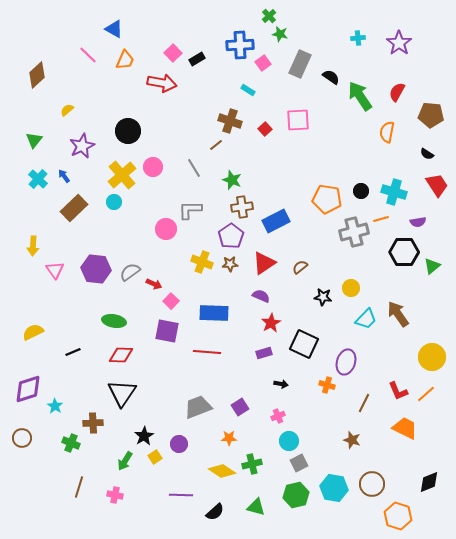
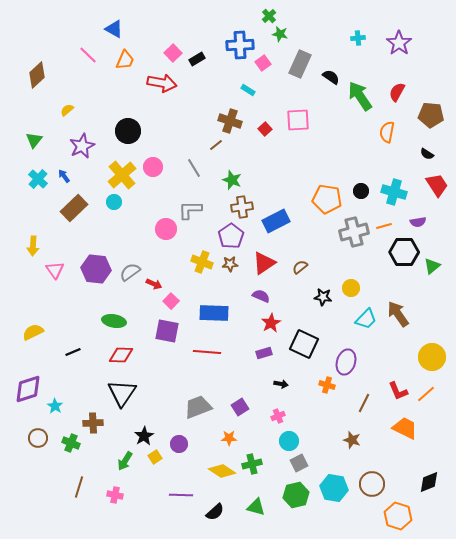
orange line at (381, 219): moved 3 px right, 7 px down
brown circle at (22, 438): moved 16 px right
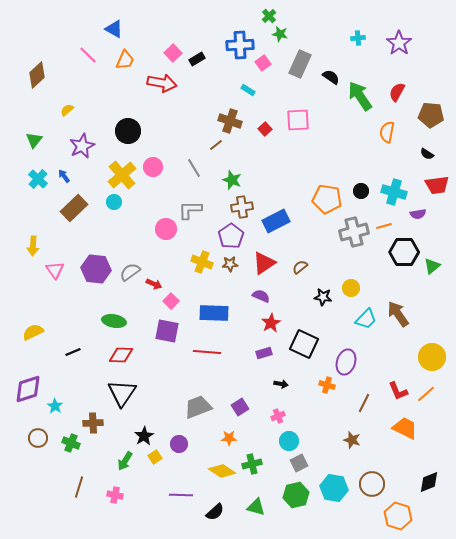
red trapezoid at (437, 185): rotated 115 degrees clockwise
purple semicircle at (418, 222): moved 8 px up
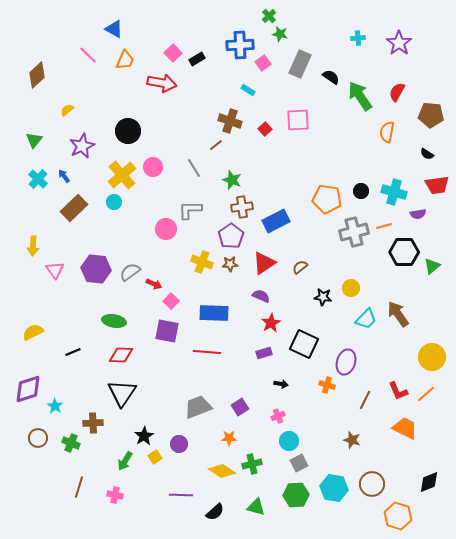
brown line at (364, 403): moved 1 px right, 3 px up
green hexagon at (296, 495): rotated 10 degrees clockwise
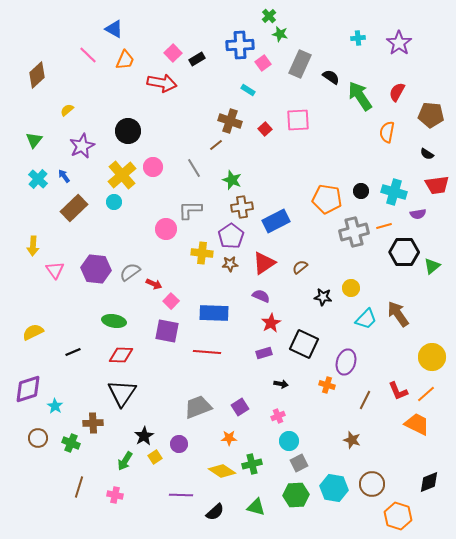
yellow cross at (202, 262): moved 9 px up; rotated 15 degrees counterclockwise
orange trapezoid at (405, 428): moved 12 px right, 4 px up
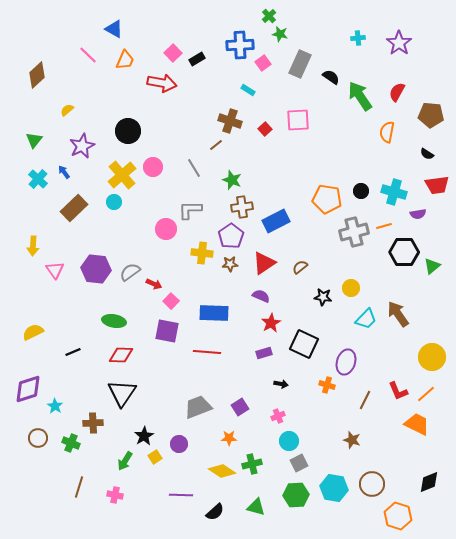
blue arrow at (64, 176): moved 4 px up
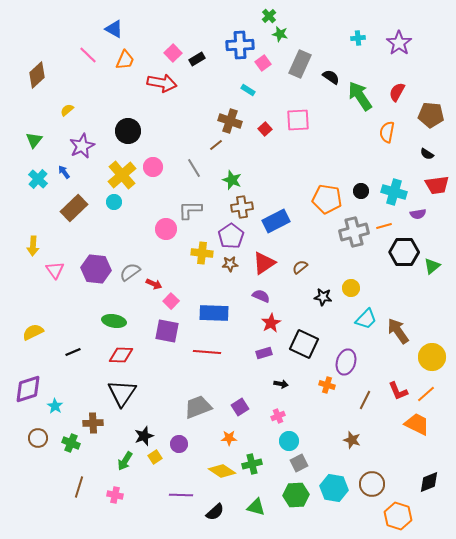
brown arrow at (398, 314): moved 17 px down
black star at (144, 436): rotated 12 degrees clockwise
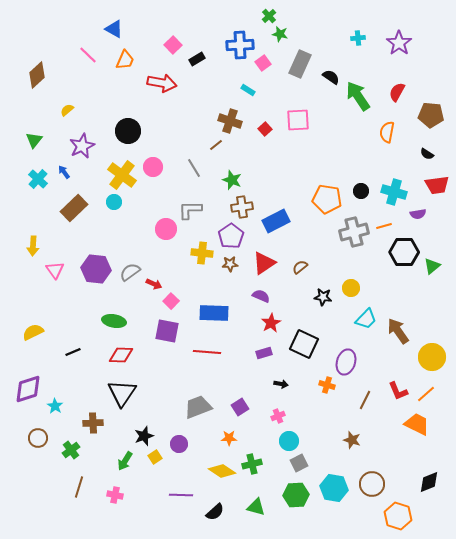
pink square at (173, 53): moved 8 px up
green arrow at (360, 96): moved 2 px left
yellow cross at (122, 175): rotated 12 degrees counterclockwise
green cross at (71, 443): moved 7 px down; rotated 30 degrees clockwise
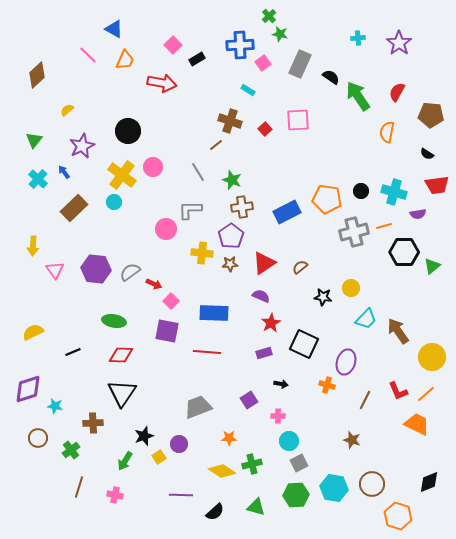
gray line at (194, 168): moved 4 px right, 4 px down
blue rectangle at (276, 221): moved 11 px right, 9 px up
cyan star at (55, 406): rotated 21 degrees counterclockwise
purple square at (240, 407): moved 9 px right, 7 px up
pink cross at (278, 416): rotated 24 degrees clockwise
yellow square at (155, 457): moved 4 px right
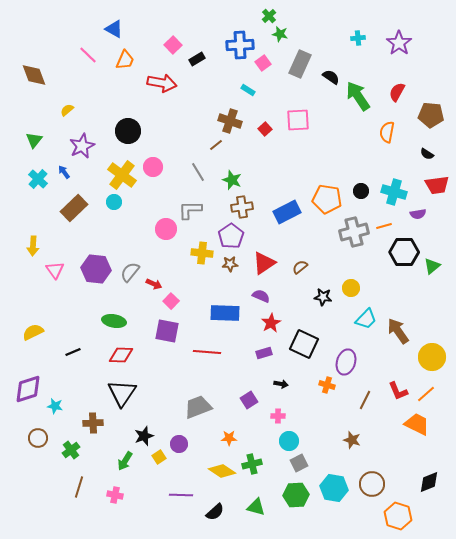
brown diamond at (37, 75): moved 3 px left; rotated 68 degrees counterclockwise
gray semicircle at (130, 272): rotated 15 degrees counterclockwise
blue rectangle at (214, 313): moved 11 px right
